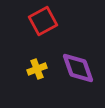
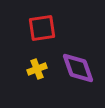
red square: moved 1 px left, 7 px down; rotated 20 degrees clockwise
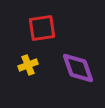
yellow cross: moved 9 px left, 4 px up
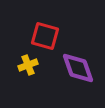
red square: moved 3 px right, 8 px down; rotated 24 degrees clockwise
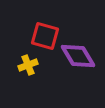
purple diamond: moved 12 px up; rotated 12 degrees counterclockwise
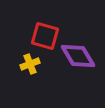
yellow cross: moved 2 px right, 1 px up
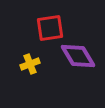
red square: moved 5 px right, 8 px up; rotated 24 degrees counterclockwise
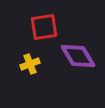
red square: moved 6 px left, 1 px up
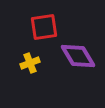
yellow cross: moved 1 px up
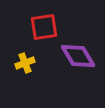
yellow cross: moved 5 px left
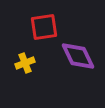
purple diamond: rotated 6 degrees clockwise
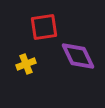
yellow cross: moved 1 px right, 1 px down
